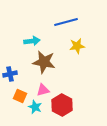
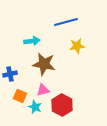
brown star: moved 2 px down
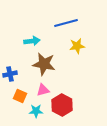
blue line: moved 1 px down
cyan star: moved 1 px right, 4 px down; rotated 24 degrees counterclockwise
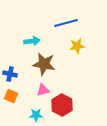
blue cross: rotated 24 degrees clockwise
orange square: moved 9 px left
cyan star: moved 4 px down
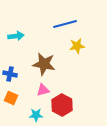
blue line: moved 1 px left, 1 px down
cyan arrow: moved 16 px left, 5 px up
orange square: moved 2 px down
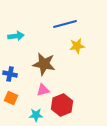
red hexagon: rotated 10 degrees clockwise
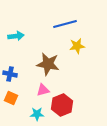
brown star: moved 4 px right
cyan star: moved 1 px right, 1 px up
